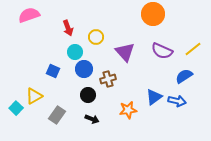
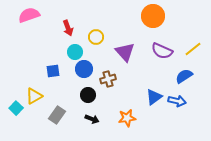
orange circle: moved 2 px down
blue square: rotated 32 degrees counterclockwise
orange star: moved 1 px left, 8 px down
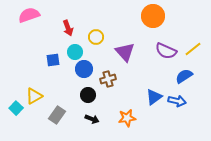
purple semicircle: moved 4 px right
blue square: moved 11 px up
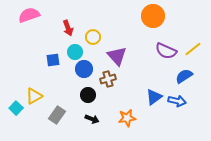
yellow circle: moved 3 px left
purple triangle: moved 8 px left, 4 px down
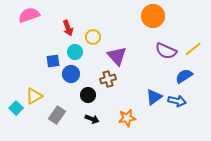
blue square: moved 1 px down
blue circle: moved 13 px left, 5 px down
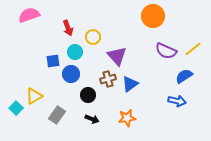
blue triangle: moved 24 px left, 13 px up
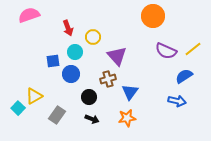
blue triangle: moved 8 px down; rotated 18 degrees counterclockwise
black circle: moved 1 px right, 2 px down
cyan square: moved 2 px right
